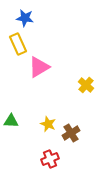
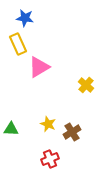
green triangle: moved 8 px down
brown cross: moved 1 px right, 1 px up
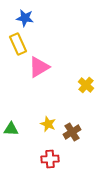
red cross: rotated 18 degrees clockwise
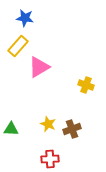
yellow rectangle: moved 2 px down; rotated 65 degrees clockwise
yellow cross: rotated 21 degrees counterclockwise
brown cross: moved 3 px up; rotated 12 degrees clockwise
